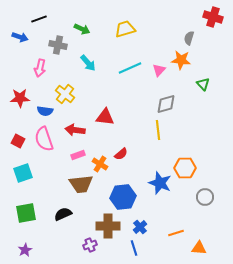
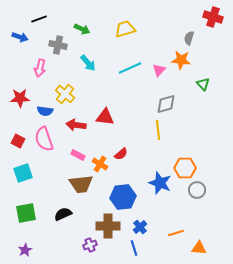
red arrow: moved 1 px right, 5 px up
pink rectangle: rotated 48 degrees clockwise
gray circle: moved 8 px left, 7 px up
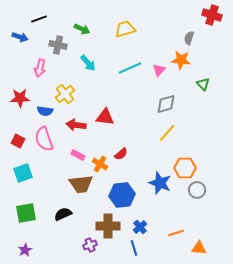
red cross: moved 1 px left, 2 px up
yellow cross: rotated 12 degrees clockwise
yellow line: moved 9 px right, 3 px down; rotated 48 degrees clockwise
blue hexagon: moved 1 px left, 2 px up
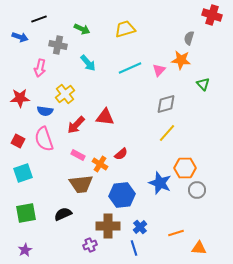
red arrow: rotated 54 degrees counterclockwise
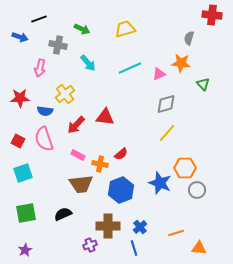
red cross: rotated 12 degrees counterclockwise
orange star: moved 3 px down
pink triangle: moved 4 px down; rotated 24 degrees clockwise
orange cross: rotated 21 degrees counterclockwise
blue hexagon: moved 1 px left, 5 px up; rotated 15 degrees counterclockwise
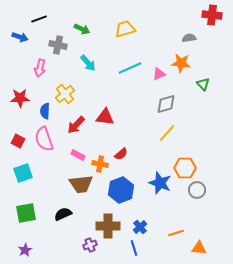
gray semicircle: rotated 64 degrees clockwise
blue semicircle: rotated 84 degrees clockwise
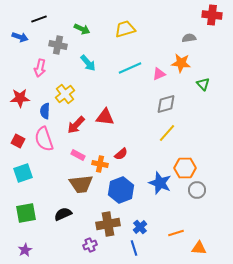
brown cross: moved 2 px up; rotated 10 degrees counterclockwise
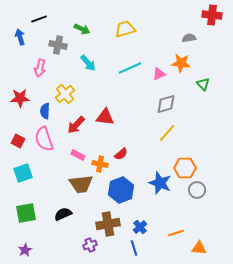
blue arrow: rotated 126 degrees counterclockwise
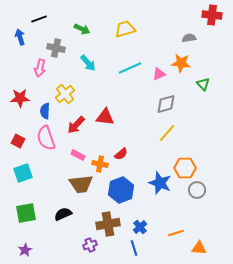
gray cross: moved 2 px left, 3 px down
pink semicircle: moved 2 px right, 1 px up
